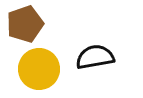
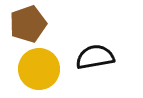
brown pentagon: moved 3 px right
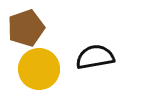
brown pentagon: moved 2 px left, 4 px down
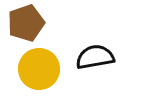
brown pentagon: moved 5 px up
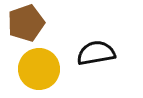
black semicircle: moved 1 px right, 4 px up
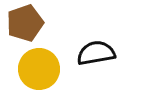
brown pentagon: moved 1 px left
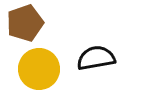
black semicircle: moved 5 px down
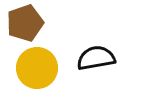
yellow circle: moved 2 px left, 1 px up
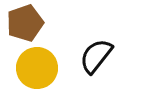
black semicircle: moved 2 px up; rotated 42 degrees counterclockwise
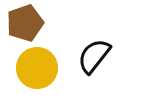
black semicircle: moved 2 px left
